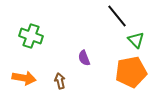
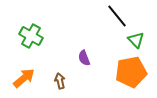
green cross: rotated 10 degrees clockwise
orange arrow: rotated 50 degrees counterclockwise
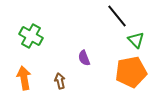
orange arrow: rotated 60 degrees counterclockwise
